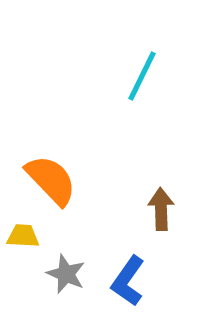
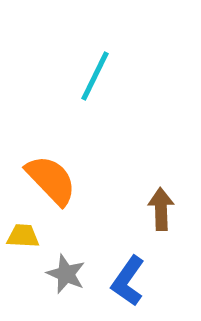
cyan line: moved 47 px left
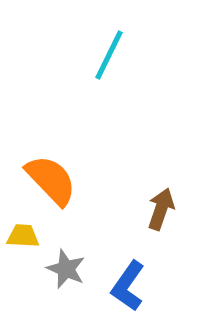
cyan line: moved 14 px right, 21 px up
brown arrow: rotated 21 degrees clockwise
gray star: moved 5 px up
blue L-shape: moved 5 px down
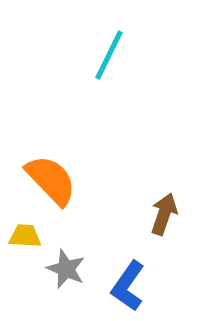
brown arrow: moved 3 px right, 5 px down
yellow trapezoid: moved 2 px right
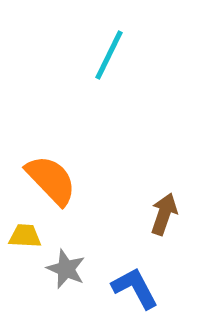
blue L-shape: moved 7 px right, 2 px down; rotated 117 degrees clockwise
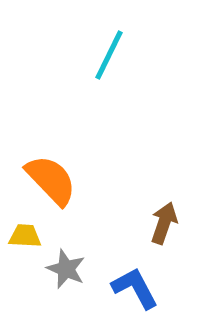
brown arrow: moved 9 px down
